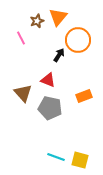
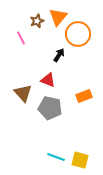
orange circle: moved 6 px up
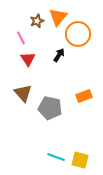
red triangle: moved 20 px left, 21 px up; rotated 35 degrees clockwise
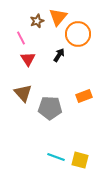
gray pentagon: rotated 10 degrees counterclockwise
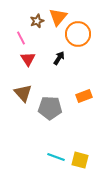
black arrow: moved 3 px down
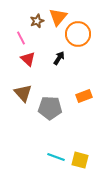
red triangle: rotated 14 degrees counterclockwise
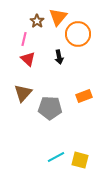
brown star: rotated 16 degrees counterclockwise
pink line: moved 3 px right, 1 px down; rotated 40 degrees clockwise
black arrow: moved 1 px up; rotated 136 degrees clockwise
brown triangle: rotated 24 degrees clockwise
cyan line: rotated 48 degrees counterclockwise
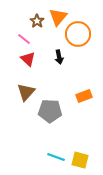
pink line: rotated 64 degrees counterclockwise
brown triangle: moved 3 px right, 1 px up
gray pentagon: moved 3 px down
cyan line: rotated 48 degrees clockwise
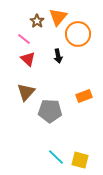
black arrow: moved 1 px left, 1 px up
cyan line: rotated 24 degrees clockwise
